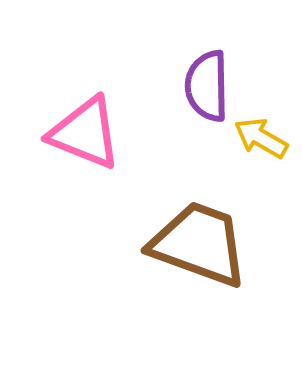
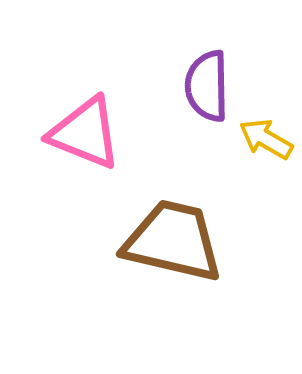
yellow arrow: moved 5 px right, 1 px down
brown trapezoid: moved 26 px left, 3 px up; rotated 7 degrees counterclockwise
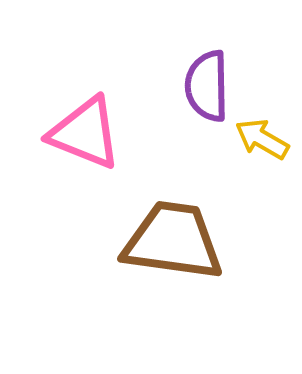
yellow arrow: moved 4 px left
brown trapezoid: rotated 5 degrees counterclockwise
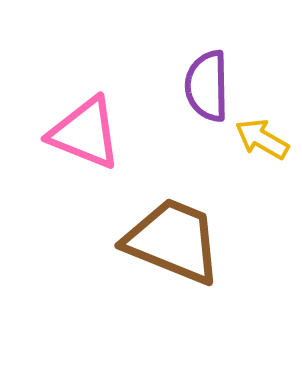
brown trapezoid: rotated 14 degrees clockwise
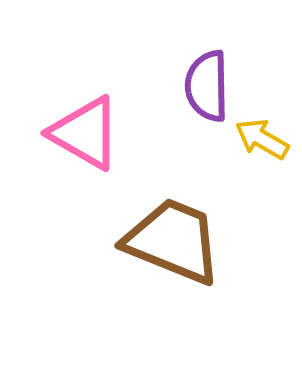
pink triangle: rotated 8 degrees clockwise
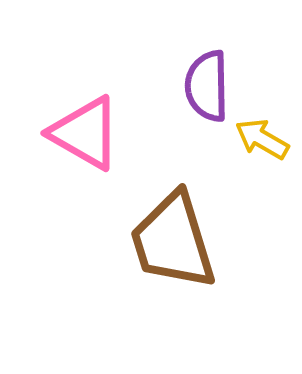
brown trapezoid: rotated 129 degrees counterclockwise
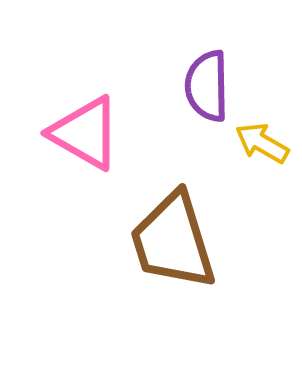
yellow arrow: moved 4 px down
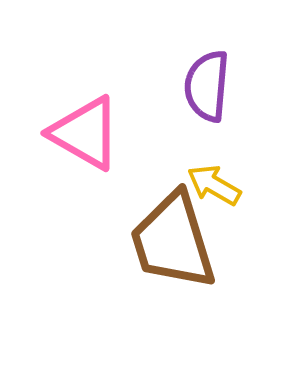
purple semicircle: rotated 6 degrees clockwise
yellow arrow: moved 48 px left, 42 px down
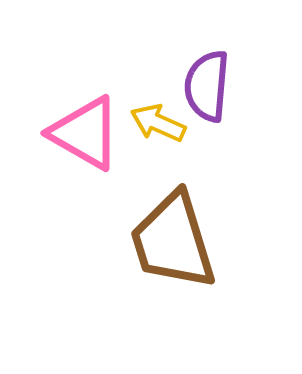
yellow arrow: moved 56 px left, 62 px up; rotated 6 degrees counterclockwise
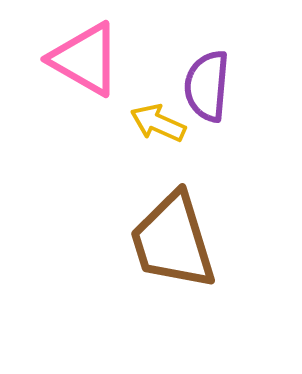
pink triangle: moved 74 px up
